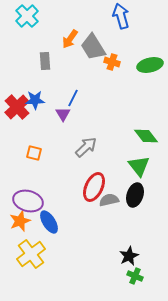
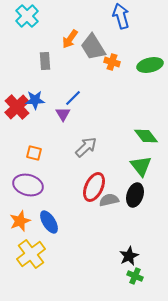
blue line: rotated 18 degrees clockwise
green triangle: moved 2 px right
purple ellipse: moved 16 px up
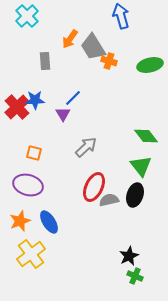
orange cross: moved 3 px left, 1 px up
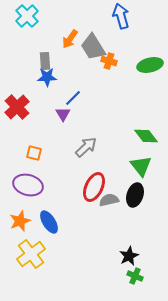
blue star: moved 12 px right, 23 px up
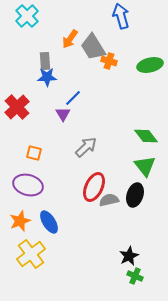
green triangle: moved 4 px right
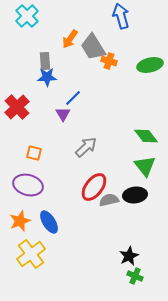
red ellipse: rotated 12 degrees clockwise
black ellipse: rotated 65 degrees clockwise
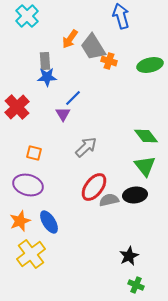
green cross: moved 1 px right, 9 px down
